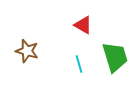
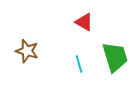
red triangle: moved 1 px right, 3 px up
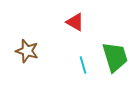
red triangle: moved 9 px left
cyan line: moved 4 px right, 1 px down
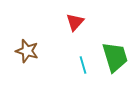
red triangle: rotated 42 degrees clockwise
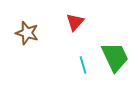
brown star: moved 18 px up
green trapezoid: rotated 8 degrees counterclockwise
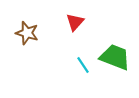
green trapezoid: rotated 44 degrees counterclockwise
cyan line: rotated 18 degrees counterclockwise
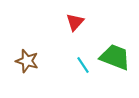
brown star: moved 28 px down
